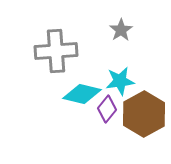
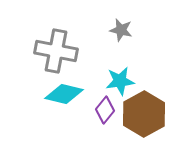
gray star: rotated 25 degrees counterclockwise
gray cross: rotated 15 degrees clockwise
cyan diamond: moved 18 px left
purple diamond: moved 2 px left, 1 px down
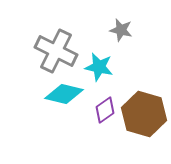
gray cross: rotated 15 degrees clockwise
cyan star: moved 21 px left, 14 px up; rotated 20 degrees clockwise
purple diamond: rotated 16 degrees clockwise
brown hexagon: rotated 15 degrees counterclockwise
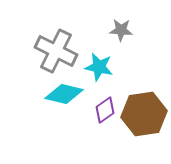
gray star: rotated 10 degrees counterclockwise
brown hexagon: rotated 24 degrees counterclockwise
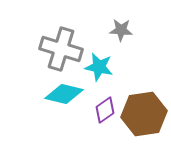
gray cross: moved 5 px right, 2 px up; rotated 9 degrees counterclockwise
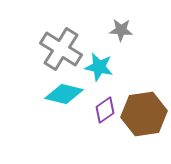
gray cross: rotated 15 degrees clockwise
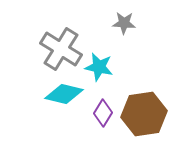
gray star: moved 3 px right, 7 px up
purple diamond: moved 2 px left, 3 px down; rotated 24 degrees counterclockwise
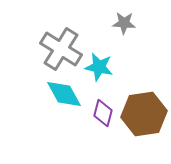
cyan diamond: rotated 48 degrees clockwise
purple diamond: rotated 16 degrees counterclockwise
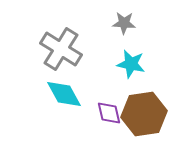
cyan star: moved 32 px right, 3 px up
purple diamond: moved 6 px right; rotated 28 degrees counterclockwise
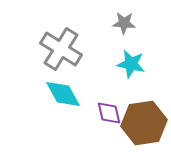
cyan diamond: moved 1 px left
brown hexagon: moved 9 px down
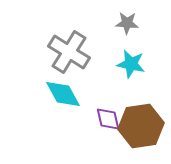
gray star: moved 3 px right
gray cross: moved 8 px right, 3 px down
purple diamond: moved 1 px left, 6 px down
brown hexagon: moved 3 px left, 3 px down
